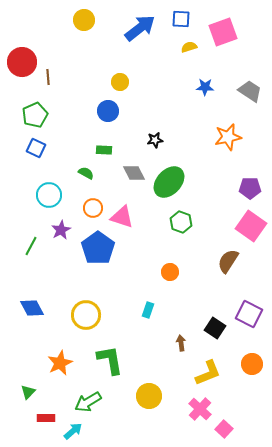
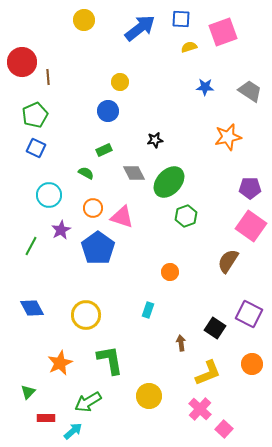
green rectangle at (104, 150): rotated 28 degrees counterclockwise
green hexagon at (181, 222): moved 5 px right, 6 px up; rotated 20 degrees clockwise
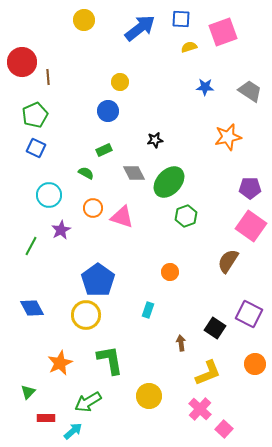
blue pentagon at (98, 248): moved 32 px down
orange circle at (252, 364): moved 3 px right
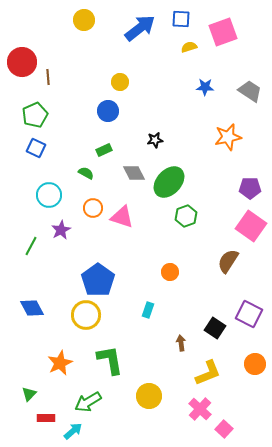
green triangle at (28, 392): moved 1 px right, 2 px down
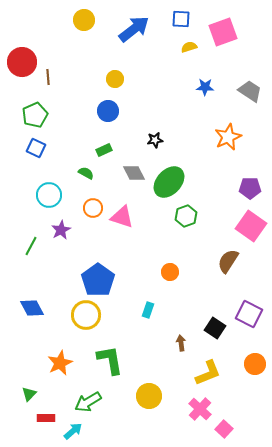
blue arrow at (140, 28): moved 6 px left, 1 px down
yellow circle at (120, 82): moved 5 px left, 3 px up
orange star at (228, 137): rotated 12 degrees counterclockwise
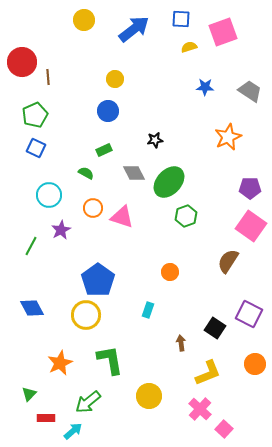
green arrow at (88, 402): rotated 8 degrees counterclockwise
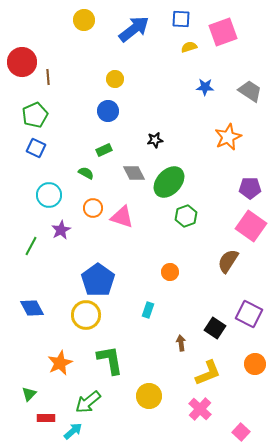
pink square at (224, 429): moved 17 px right, 3 px down
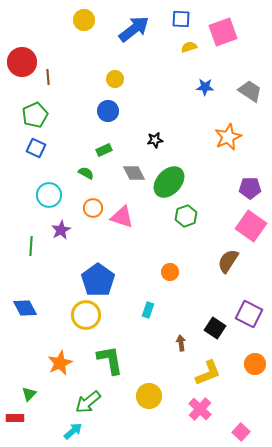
green line at (31, 246): rotated 24 degrees counterclockwise
blue diamond at (32, 308): moved 7 px left
red rectangle at (46, 418): moved 31 px left
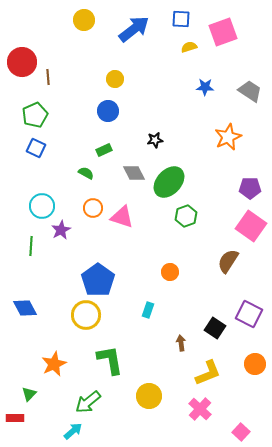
cyan circle at (49, 195): moved 7 px left, 11 px down
orange star at (60, 363): moved 6 px left, 1 px down
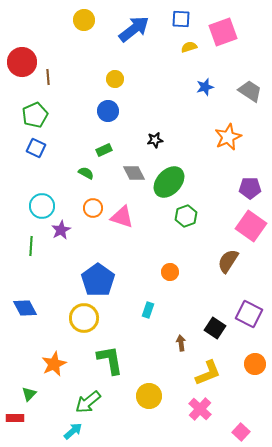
blue star at (205, 87): rotated 18 degrees counterclockwise
yellow circle at (86, 315): moved 2 px left, 3 px down
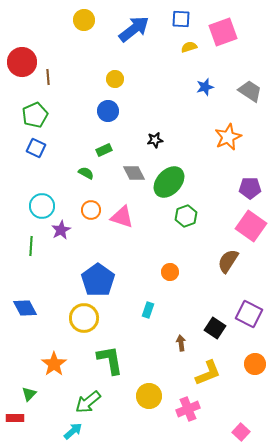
orange circle at (93, 208): moved 2 px left, 2 px down
orange star at (54, 364): rotated 10 degrees counterclockwise
pink cross at (200, 409): moved 12 px left; rotated 25 degrees clockwise
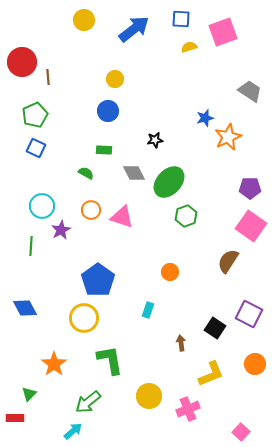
blue star at (205, 87): moved 31 px down
green rectangle at (104, 150): rotated 28 degrees clockwise
yellow L-shape at (208, 373): moved 3 px right, 1 px down
